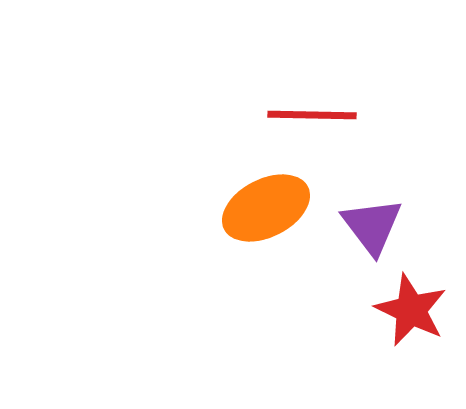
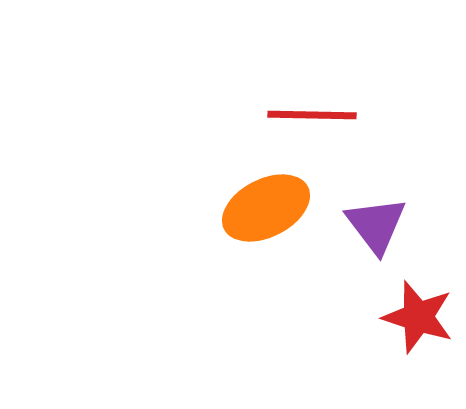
purple triangle: moved 4 px right, 1 px up
red star: moved 7 px right, 7 px down; rotated 8 degrees counterclockwise
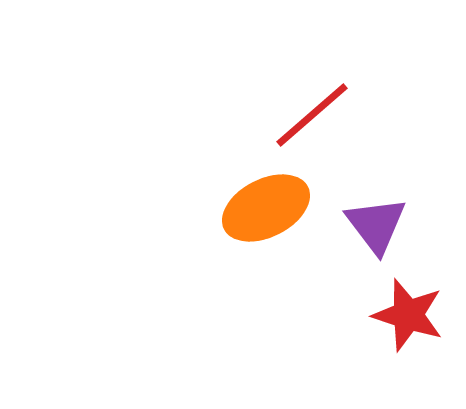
red line: rotated 42 degrees counterclockwise
red star: moved 10 px left, 2 px up
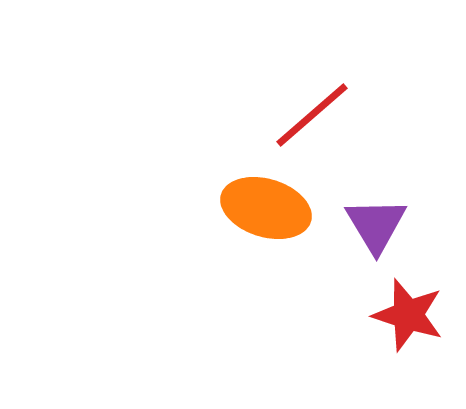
orange ellipse: rotated 44 degrees clockwise
purple triangle: rotated 6 degrees clockwise
